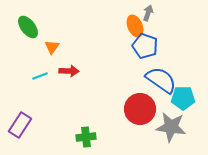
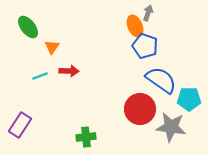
cyan pentagon: moved 6 px right, 1 px down
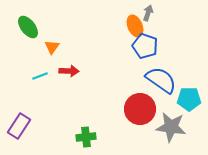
purple rectangle: moved 1 px left, 1 px down
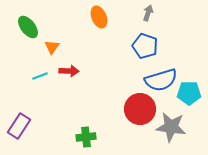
orange ellipse: moved 36 px left, 9 px up
blue semicircle: rotated 128 degrees clockwise
cyan pentagon: moved 6 px up
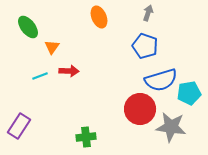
cyan pentagon: rotated 10 degrees counterclockwise
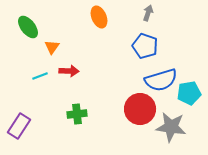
green cross: moved 9 px left, 23 px up
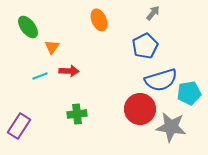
gray arrow: moved 5 px right; rotated 21 degrees clockwise
orange ellipse: moved 3 px down
blue pentagon: rotated 25 degrees clockwise
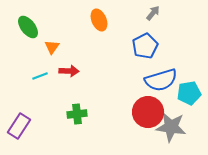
red circle: moved 8 px right, 3 px down
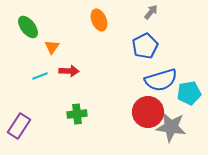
gray arrow: moved 2 px left, 1 px up
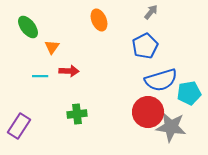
cyan line: rotated 21 degrees clockwise
